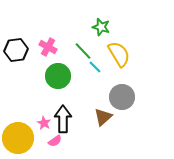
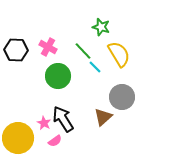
black hexagon: rotated 10 degrees clockwise
black arrow: rotated 32 degrees counterclockwise
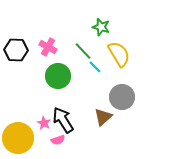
black arrow: moved 1 px down
pink semicircle: moved 3 px right, 1 px up; rotated 16 degrees clockwise
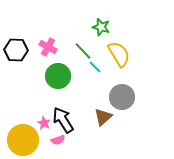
yellow circle: moved 5 px right, 2 px down
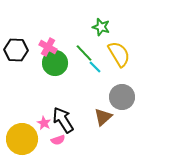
green line: moved 1 px right, 2 px down
green circle: moved 3 px left, 13 px up
yellow circle: moved 1 px left, 1 px up
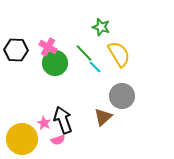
gray circle: moved 1 px up
black arrow: rotated 12 degrees clockwise
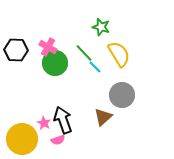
gray circle: moved 1 px up
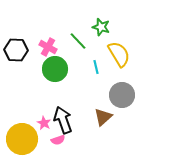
green line: moved 6 px left, 12 px up
green circle: moved 6 px down
cyan line: moved 1 px right; rotated 32 degrees clockwise
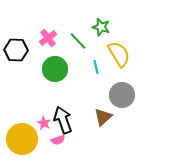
pink cross: moved 9 px up; rotated 24 degrees clockwise
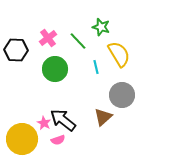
black arrow: rotated 32 degrees counterclockwise
